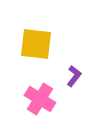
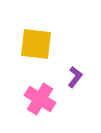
purple L-shape: moved 1 px right, 1 px down
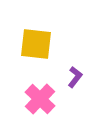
pink cross: rotated 12 degrees clockwise
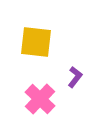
yellow square: moved 2 px up
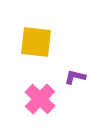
purple L-shape: rotated 115 degrees counterclockwise
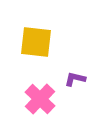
purple L-shape: moved 2 px down
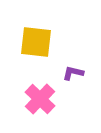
purple L-shape: moved 2 px left, 6 px up
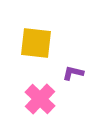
yellow square: moved 1 px down
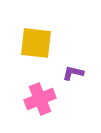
pink cross: rotated 24 degrees clockwise
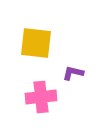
pink cross: moved 1 px right, 2 px up; rotated 16 degrees clockwise
